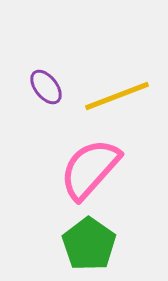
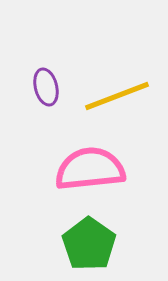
purple ellipse: rotated 24 degrees clockwise
pink semicircle: rotated 42 degrees clockwise
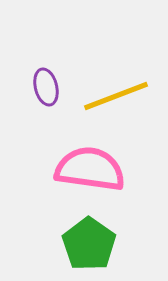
yellow line: moved 1 px left
pink semicircle: rotated 14 degrees clockwise
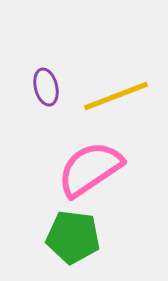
pink semicircle: rotated 42 degrees counterclockwise
green pentagon: moved 16 px left, 7 px up; rotated 28 degrees counterclockwise
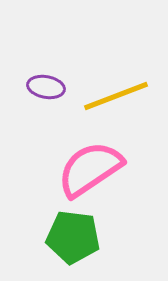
purple ellipse: rotated 66 degrees counterclockwise
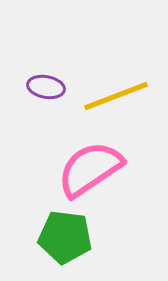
green pentagon: moved 8 px left
